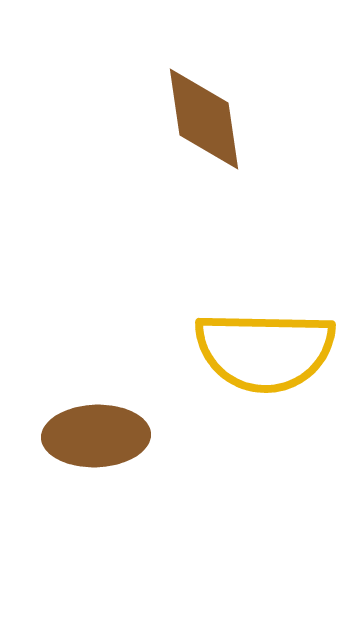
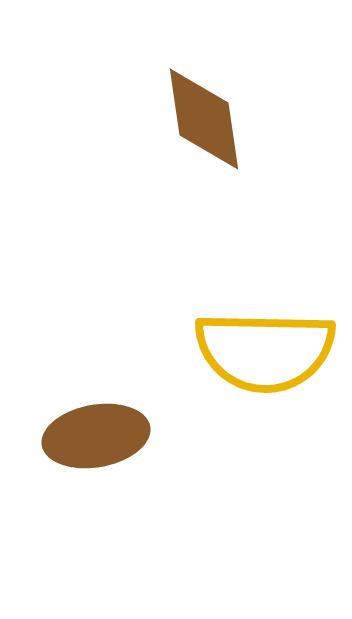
brown ellipse: rotated 8 degrees counterclockwise
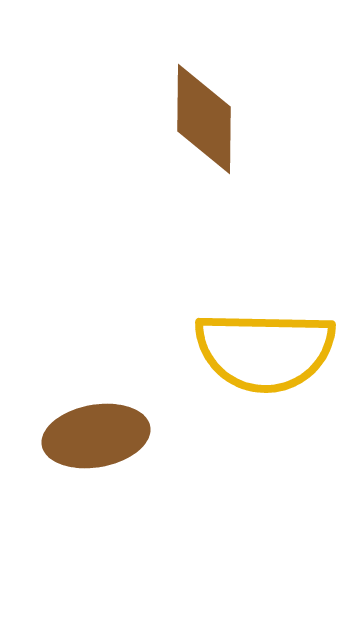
brown diamond: rotated 9 degrees clockwise
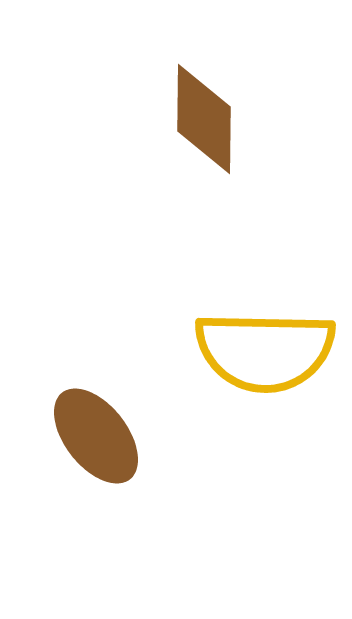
brown ellipse: rotated 62 degrees clockwise
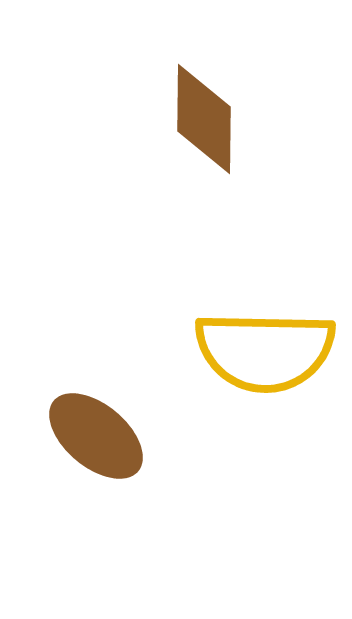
brown ellipse: rotated 12 degrees counterclockwise
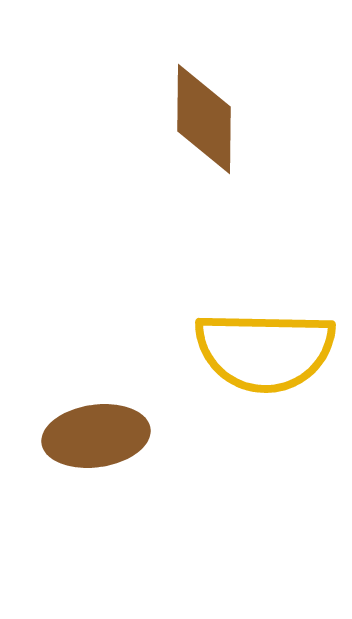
brown ellipse: rotated 48 degrees counterclockwise
